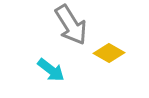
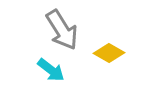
gray arrow: moved 9 px left, 5 px down
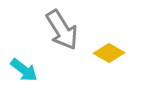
cyan arrow: moved 27 px left
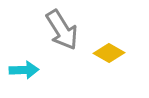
cyan arrow: rotated 40 degrees counterclockwise
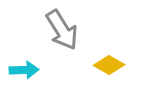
yellow diamond: moved 12 px down
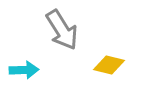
yellow diamond: rotated 16 degrees counterclockwise
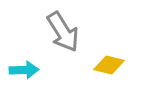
gray arrow: moved 1 px right, 2 px down
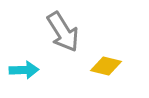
yellow diamond: moved 3 px left, 1 px down
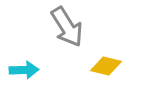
gray arrow: moved 4 px right, 5 px up
